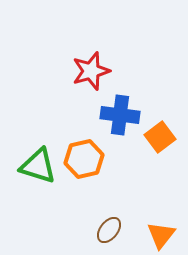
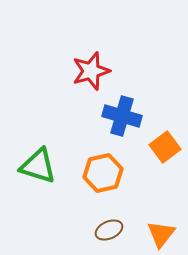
blue cross: moved 2 px right, 1 px down; rotated 9 degrees clockwise
orange square: moved 5 px right, 10 px down
orange hexagon: moved 19 px right, 14 px down
brown ellipse: rotated 28 degrees clockwise
orange triangle: moved 1 px up
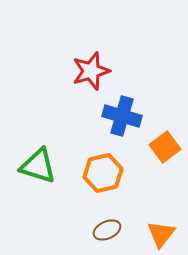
brown ellipse: moved 2 px left
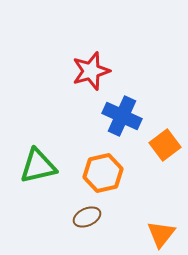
blue cross: rotated 9 degrees clockwise
orange square: moved 2 px up
green triangle: rotated 30 degrees counterclockwise
brown ellipse: moved 20 px left, 13 px up
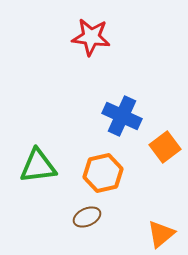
red star: moved 34 px up; rotated 24 degrees clockwise
orange square: moved 2 px down
green triangle: rotated 6 degrees clockwise
orange triangle: rotated 12 degrees clockwise
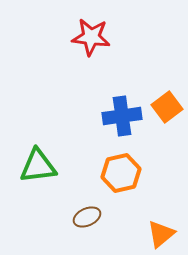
blue cross: rotated 33 degrees counterclockwise
orange square: moved 2 px right, 40 px up
orange hexagon: moved 18 px right
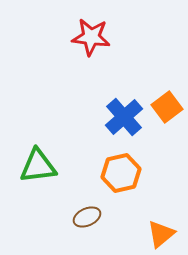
blue cross: moved 2 px right, 1 px down; rotated 33 degrees counterclockwise
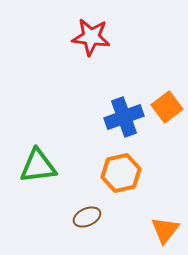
blue cross: rotated 21 degrees clockwise
orange triangle: moved 4 px right, 4 px up; rotated 12 degrees counterclockwise
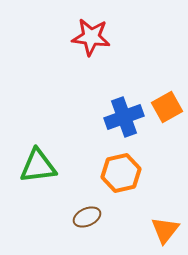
orange square: rotated 8 degrees clockwise
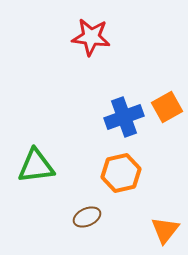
green triangle: moved 2 px left
